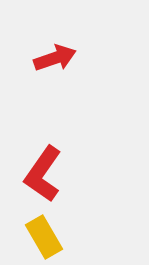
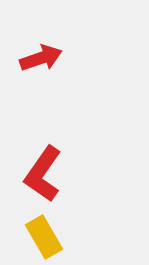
red arrow: moved 14 px left
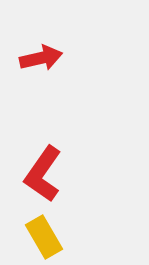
red arrow: rotated 6 degrees clockwise
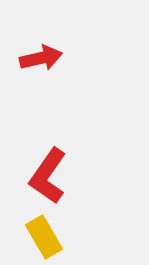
red L-shape: moved 5 px right, 2 px down
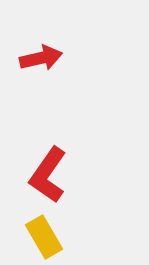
red L-shape: moved 1 px up
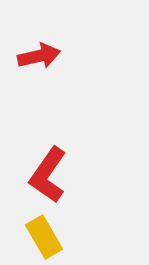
red arrow: moved 2 px left, 2 px up
